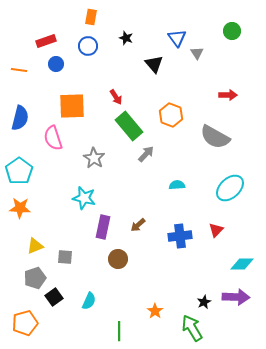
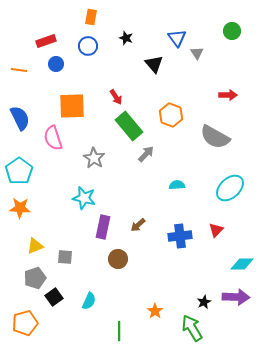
blue semicircle at (20, 118): rotated 40 degrees counterclockwise
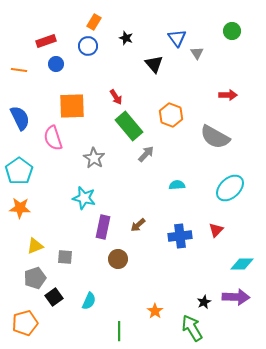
orange rectangle at (91, 17): moved 3 px right, 5 px down; rotated 21 degrees clockwise
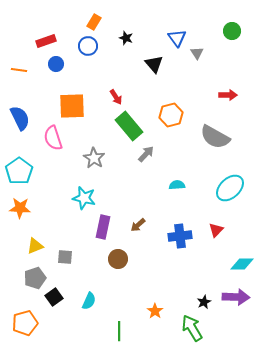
orange hexagon at (171, 115): rotated 25 degrees clockwise
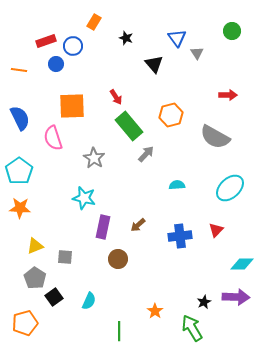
blue circle at (88, 46): moved 15 px left
gray pentagon at (35, 278): rotated 20 degrees counterclockwise
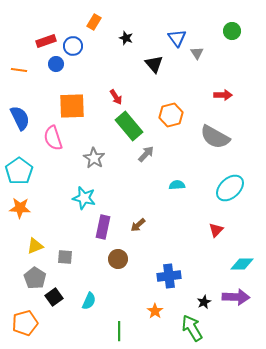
red arrow at (228, 95): moved 5 px left
blue cross at (180, 236): moved 11 px left, 40 px down
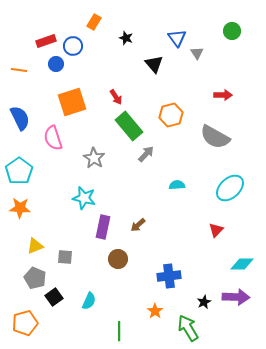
orange square at (72, 106): moved 4 px up; rotated 16 degrees counterclockwise
gray pentagon at (35, 278): rotated 10 degrees counterclockwise
green arrow at (192, 328): moved 4 px left
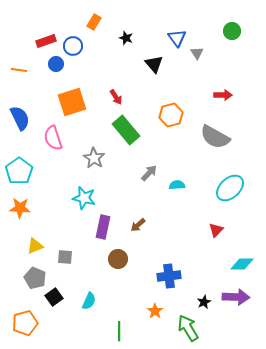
green rectangle at (129, 126): moved 3 px left, 4 px down
gray arrow at (146, 154): moved 3 px right, 19 px down
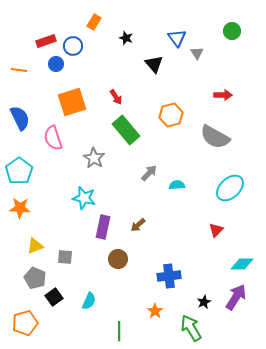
purple arrow at (236, 297): rotated 60 degrees counterclockwise
green arrow at (188, 328): moved 3 px right
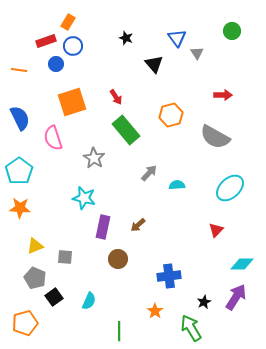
orange rectangle at (94, 22): moved 26 px left
